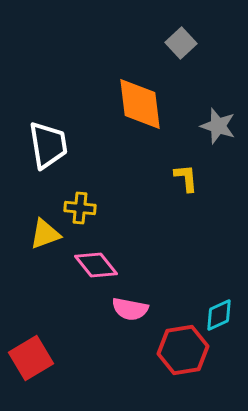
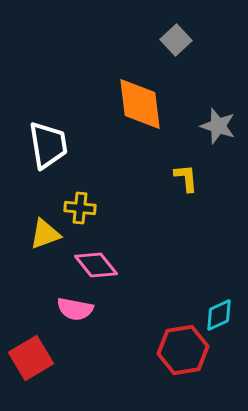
gray square: moved 5 px left, 3 px up
pink semicircle: moved 55 px left
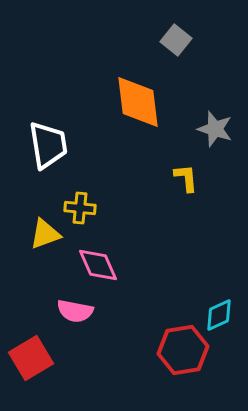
gray square: rotated 8 degrees counterclockwise
orange diamond: moved 2 px left, 2 px up
gray star: moved 3 px left, 3 px down
pink diamond: moved 2 px right; rotated 15 degrees clockwise
pink semicircle: moved 2 px down
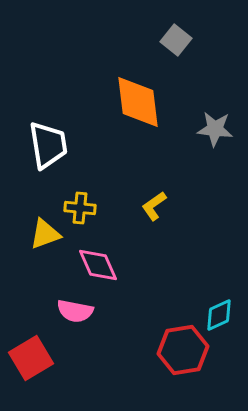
gray star: rotated 12 degrees counterclockwise
yellow L-shape: moved 32 px left, 28 px down; rotated 120 degrees counterclockwise
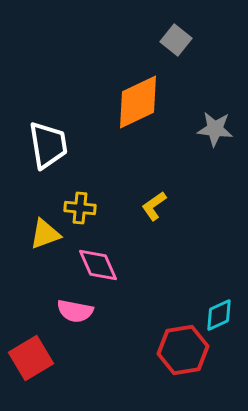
orange diamond: rotated 72 degrees clockwise
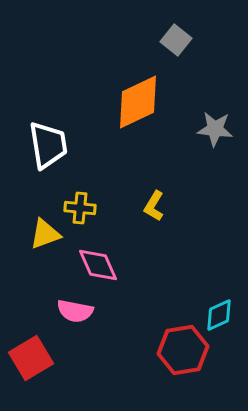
yellow L-shape: rotated 24 degrees counterclockwise
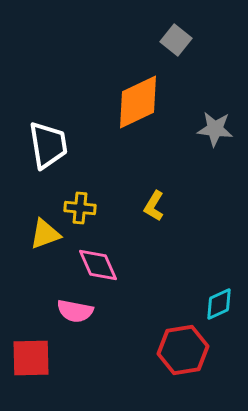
cyan diamond: moved 11 px up
red square: rotated 30 degrees clockwise
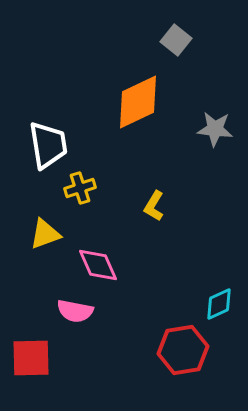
yellow cross: moved 20 px up; rotated 24 degrees counterclockwise
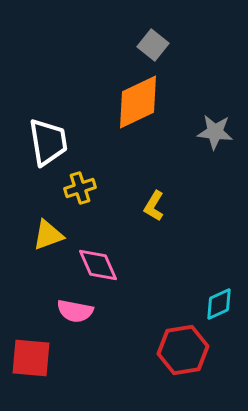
gray square: moved 23 px left, 5 px down
gray star: moved 3 px down
white trapezoid: moved 3 px up
yellow triangle: moved 3 px right, 1 px down
red square: rotated 6 degrees clockwise
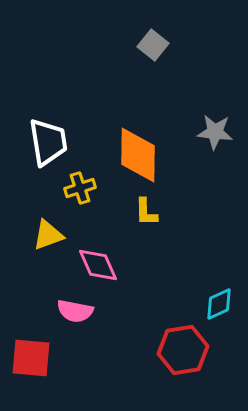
orange diamond: moved 53 px down; rotated 64 degrees counterclockwise
yellow L-shape: moved 8 px left, 6 px down; rotated 32 degrees counterclockwise
